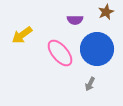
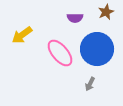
purple semicircle: moved 2 px up
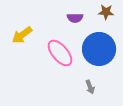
brown star: rotated 28 degrees clockwise
blue circle: moved 2 px right
gray arrow: moved 3 px down; rotated 48 degrees counterclockwise
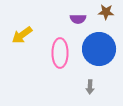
purple semicircle: moved 3 px right, 1 px down
pink ellipse: rotated 40 degrees clockwise
gray arrow: rotated 24 degrees clockwise
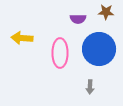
yellow arrow: moved 3 px down; rotated 40 degrees clockwise
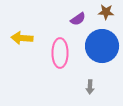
purple semicircle: rotated 35 degrees counterclockwise
blue circle: moved 3 px right, 3 px up
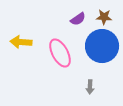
brown star: moved 2 px left, 5 px down
yellow arrow: moved 1 px left, 4 px down
pink ellipse: rotated 28 degrees counterclockwise
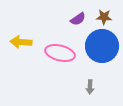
pink ellipse: rotated 48 degrees counterclockwise
